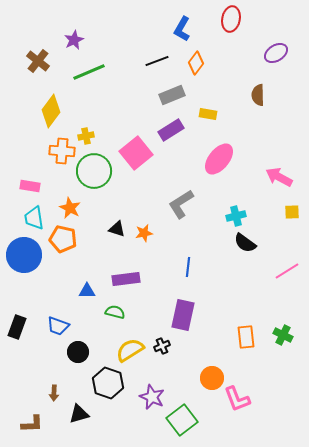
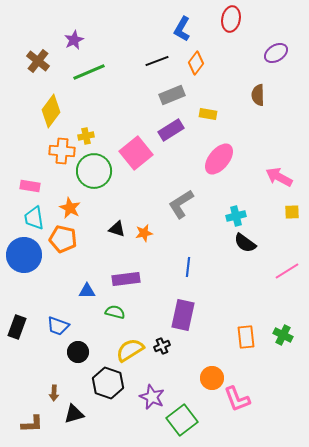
black triangle at (79, 414): moved 5 px left
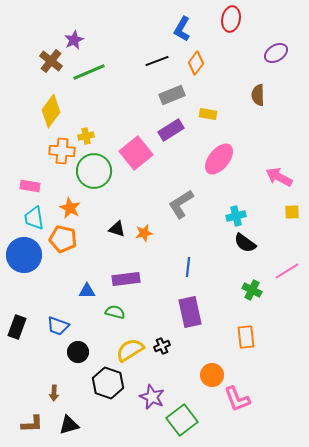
brown cross at (38, 61): moved 13 px right
purple rectangle at (183, 315): moved 7 px right, 3 px up; rotated 24 degrees counterclockwise
green cross at (283, 335): moved 31 px left, 45 px up
orange circle at (212, 378): moved 3 px up
black triangle at (74, 414): moved 5 px left, 11 px down
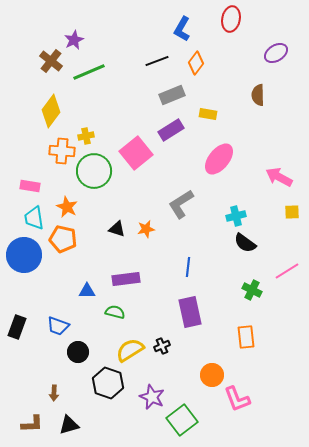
orange star at (70, 208): moved 3 px left, 1 px up
orange star at (144, 233): moved 2 px right, 4 px up
